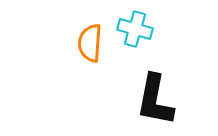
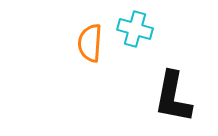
black L-shape: moved 18 px right, 3 px up
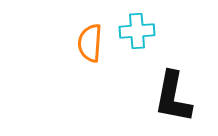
cyan cross: moved 2 px right, 2 px down; rotated 20 degrees counterclockwise
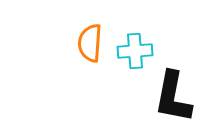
cyan cross: moved 2 px left, 20 px down
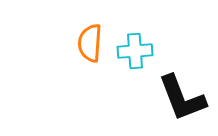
black L-shape: moved 9 px right, 1 px down; rotated 32 degrees counterclockwise
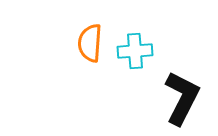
black L-shape: rotated 132 degrees counterclockwise
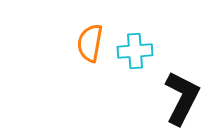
orange semicircle: rotated 6 degrees clockwise
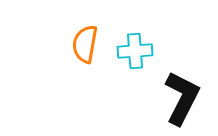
orange semicircle: moved 5 px left, 1 px down
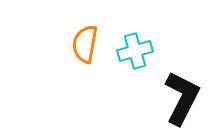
cyan cross: rotated 12 degrees counterclockwise
